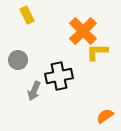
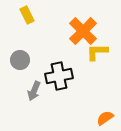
gray circle: moved 2 px right
orange semicircle: moved 2 px down
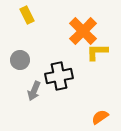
orange semicircle: moved 5 px left, 1 px up
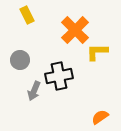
orange cross: moved 8 px left, 1 px up
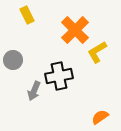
yellow L-shape: rotated 30 degrees counterclockwise
gray circle: moved 7 px left
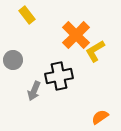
yellow rectangle: rotated 12 degrees counterclockwise
orange cross: moved 1 px right, 5 px down
yellow L-shape: moved 2 px left, 1 px up
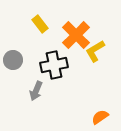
yellow rectangle: moved 13 px right, 9 px down
black cross: moved 5 px left, 11 px up
gray arrow: moved 2 px right
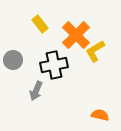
orange semicircle: moved 2 px up; rotated 48 degrees clockwise
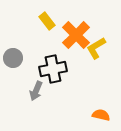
yellow rectangle: moved 7 px right, 3 px up
yellow L-shape: moved 1 px right, 3 px up
gray circle: moved 2 px up
black cross: moved 1 px left, 4 px down
orange semicircle: moved 1 px right
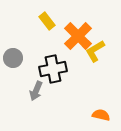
orange cross: moved 2 px right, 1 px down
yellow L-shape: moved 1 px left, 3 px down
